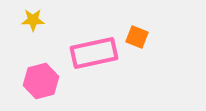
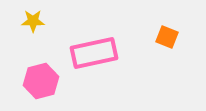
yellow star: moved 1 px down
orange square: moved 30 px right
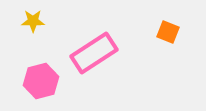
orange square: moved 1 px right, 5 px up
pink rectangle: rotated 21 degrees counterclockwise
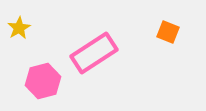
yellow star: moved 14 px left, 7 px down; rotated 30 degrees counterclockwise
pink hexagon: moved 2 px right
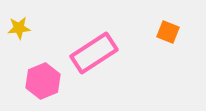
yellow star: rotated 25 degrees clockwise
pink hexagon: rotated 8 degrees counterclockwise
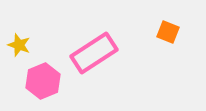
yellow star: moved 17 px down; rotated 25 degrees clockwise
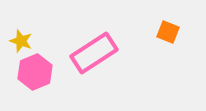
yellow star: moved 2 px right, 4 px up
pink hexagon: moved 8 px left, 9 px up
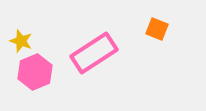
orange square: moved 11 px left, 3 px up
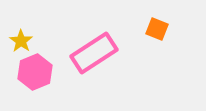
yellow star: rotated 15 degrees clockwise
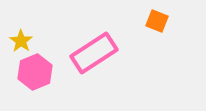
orange square: moved 8 px up
